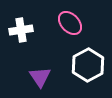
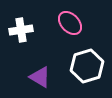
white hexagon: moved 1 px left, 1 px down; rotated 12 degrees clockwise
purple triangle: rotated 25 degrees counterclockwise
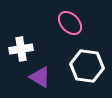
white cross: moved 19 px down
white hexagon: rotated 24 degrees clockwise
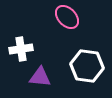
pink ellipse: moved 3 px left, 6 px up
purple triangle: rotated 25 degrees counterclockwise
